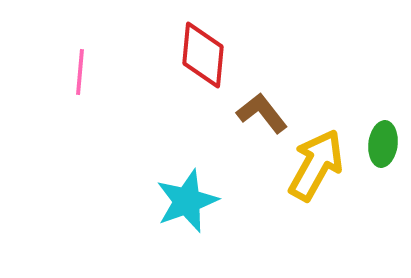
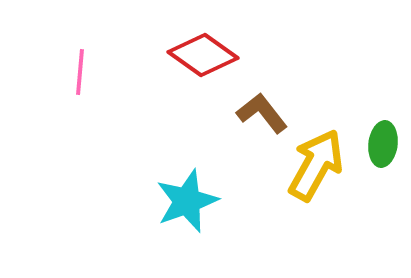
red diamond: rotated 60 degrees counterclockwise
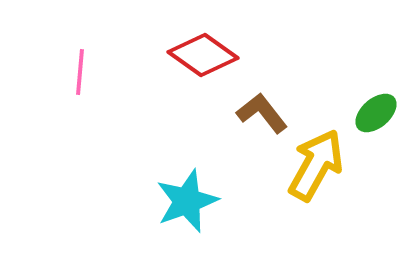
green ellipse: moved 7 px left, 31 px up; rotated 42 degrees clockwise
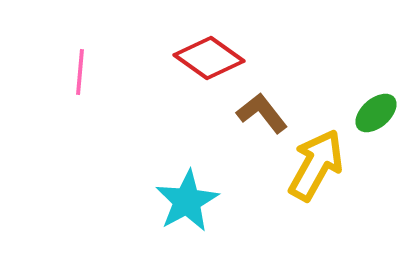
red diamond: moved 6 px right, 3 px down
cyan star: rotated 8 degrees counterclockwise
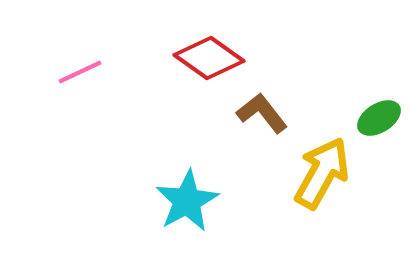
pink line: rotated 60 degrees clockwise
green ellipse: moved 3 px right, 5 px down; rotated 9 degrees clockwise
yellow arrow: moved 6 px right, 8 px down
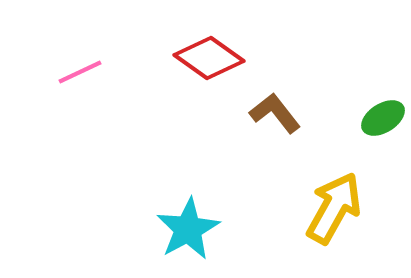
brown L-shape: moved 13 px right
green ellipse: moved 4 px right
yellow arrow: moved 12 px right, 35 px down
cyan star: moved 1 px right, 28 px down
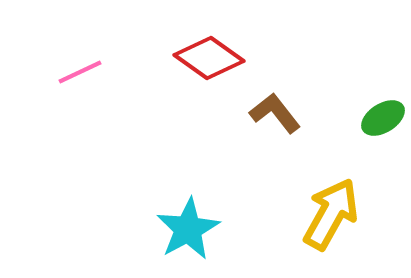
yellow arrow: moved 3 px left, 6 px down
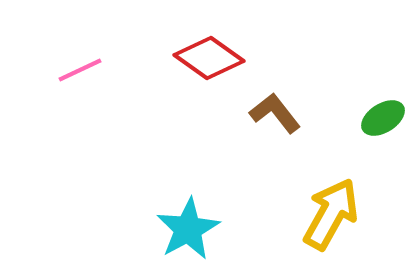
pink line: moved 2 px up
